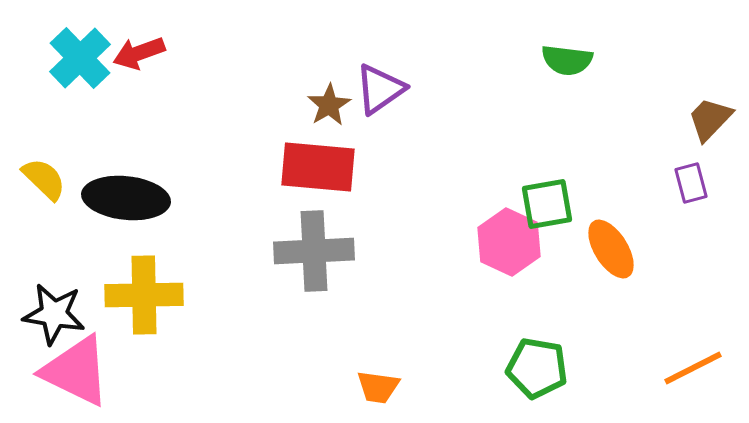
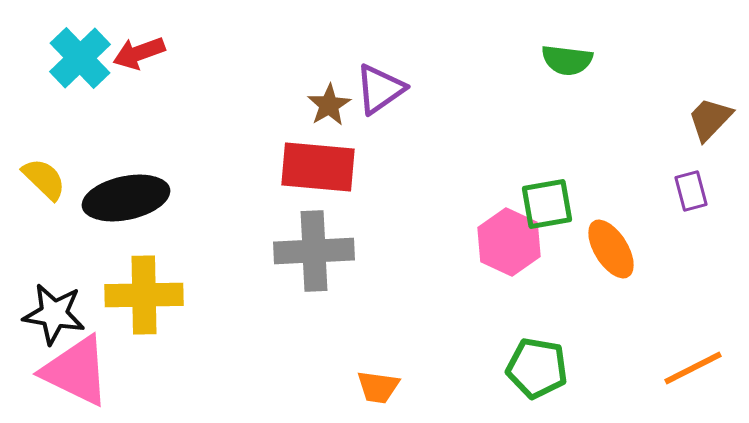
purple rectangle: moved 8 px down
black ellipse: rotated 18 degrees counterclockwise
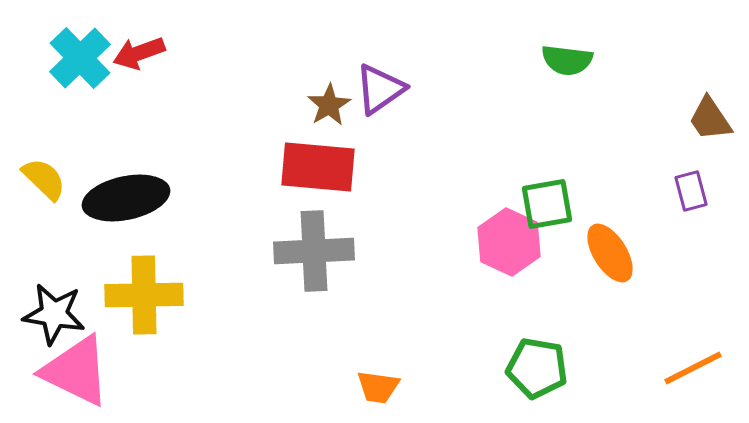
brown trapezoid: rotated 78 degrees counterclockwise
orange ellipse: moved 1 px left, 4 px down
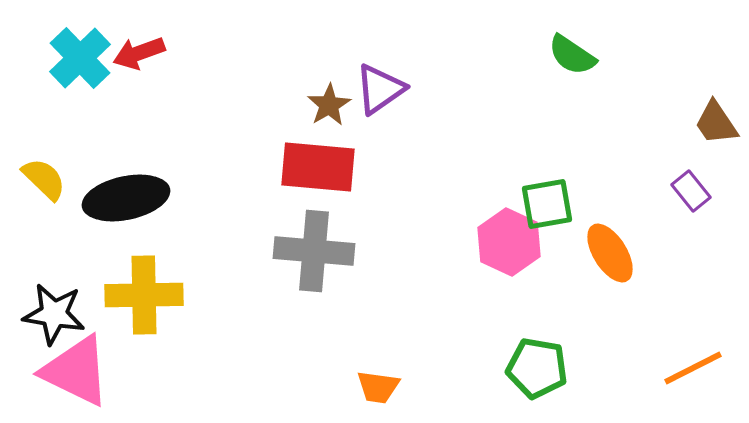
green semicircle: moved 5 px right, 5 px up; rotated 27 degrees clockwise
brown trapezoid: moved 6 px right, 4 px down
purple rectangle: rotated 24 degrees counterclockwise
gray cross: rotated 8 degrees clockwise
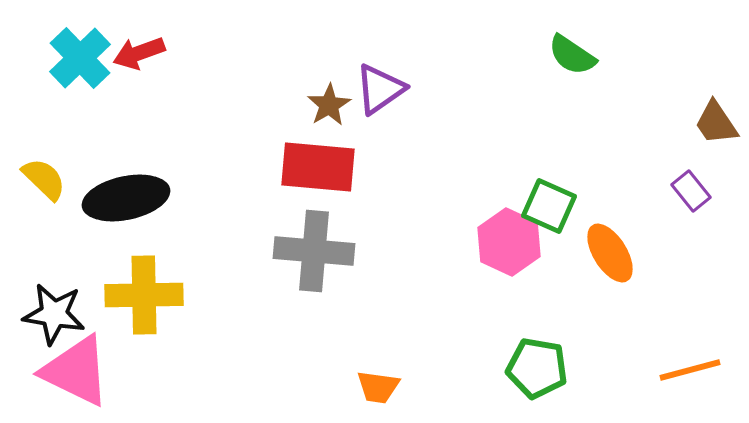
green square: moved 2 px right, 2 px down; rotated 34 degrees clockwise
orange line: moved 3 px left, 2 px down; rotated 12 degrees clockwise
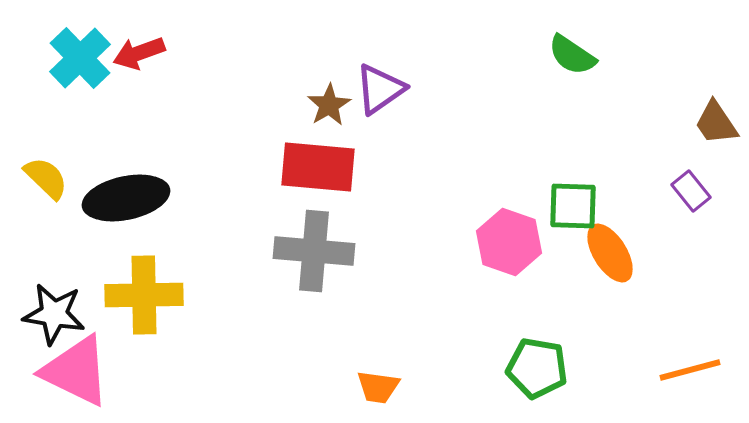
yellow semicircle: moved 2 px right, 1 px up
green square: moved 24 px right; rotated 22 degrees counterclockwise
pink hexagon: rotated 6 degrees counterclockwise
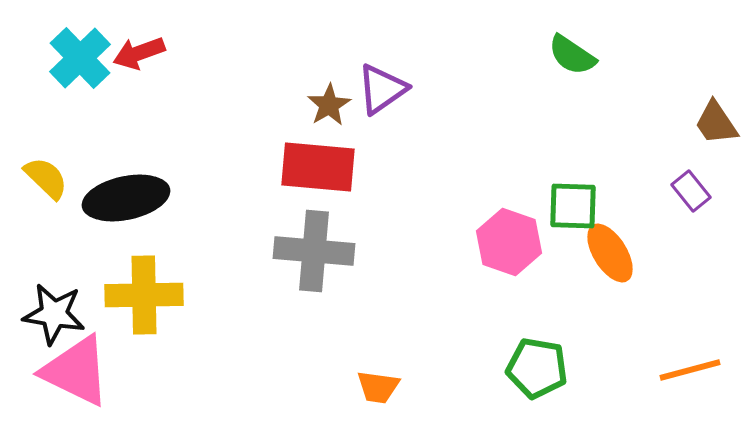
purple triangle: moved 2 px right
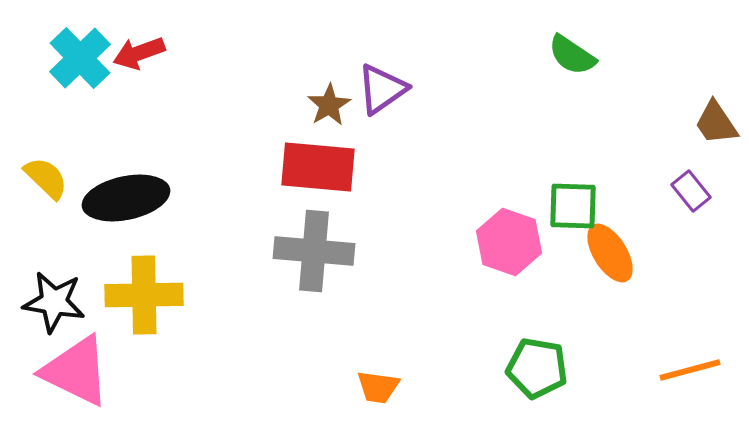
black star: moved 12 px up
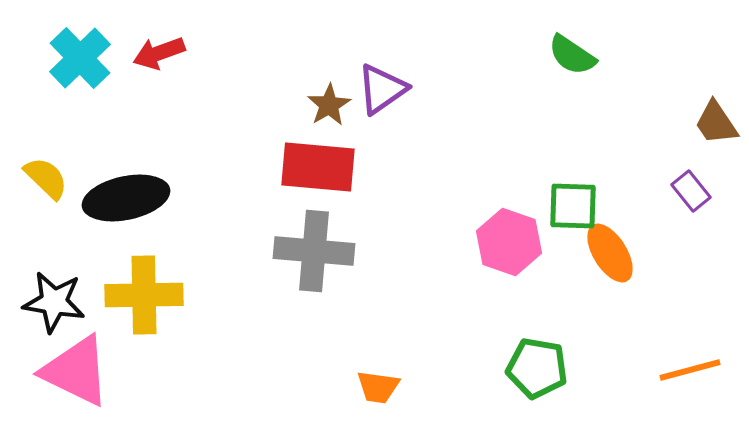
red arrow: moved 20 px right
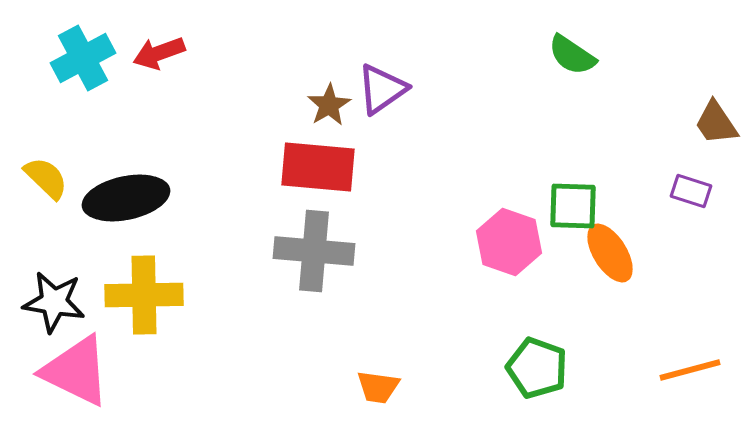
cyan cross: moved 3 px right; rotated 16 degrees clockwise
purple rectangle: rotated 33 degrees counterclockwise
green pentagon: rotated 10 degrees clockwise
